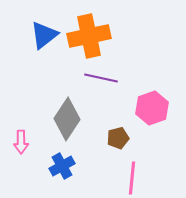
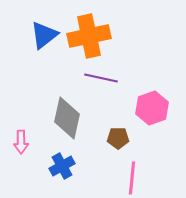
gray diamond: moved 1 px up; rotated 21 degrees counterclockwise
brown pentagon: rotated 15 degrees clockwise
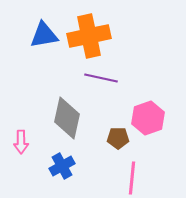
blue triangle: rotated 28 degrees clockwise
pink hexagon: moved 4 px left, 10 px down
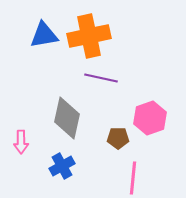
pink hexagon: moved 2 px right
pink line: moved 1 px right
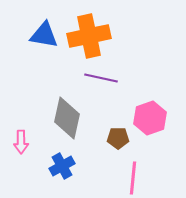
blue triangle: rotated 20 degrees clockwise
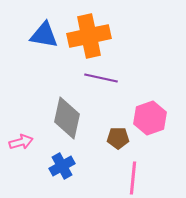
pink arrow: rotated 105 degrees counterclockwise
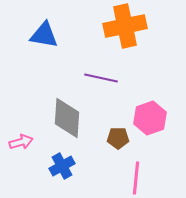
orange cross: moved 36 px right, 10 px up
gray diamond: rotated 9 degrees counterclockwise
pink line: moved 3 px right
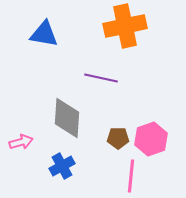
blue triangle: moved 1 px up
pink hexagon: moved 1 px right, 21 px down
pink line: moved 5 px left, 2 px up
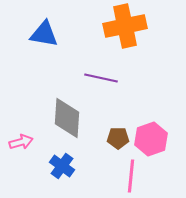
blue cross: rotated 25 degrees counterclockwise
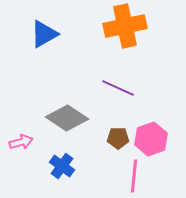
blue triangle: rotated 40 degrees counterclockwise
purple line: moved 17 px right, 10 px down; rotated 12 degrees clockwise
gray diamond: rotated 60 degrees counterclockwise
pink line: moved 3 px right
